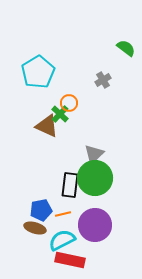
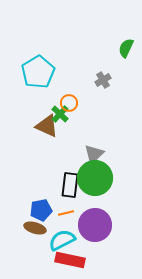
green semicircle: rotated 102 degrees counterclockwise
orange line: moved 3 px right, 1 px up
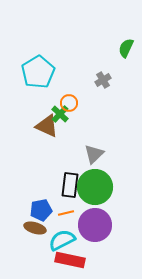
green circle: moved 9 px down
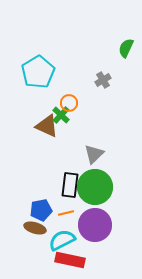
green cross: moved 1 px right, 1 px down
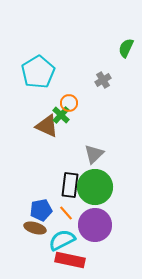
orange line: rotated 63 degrees clockwise
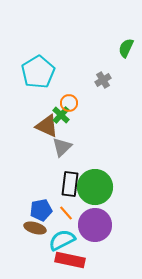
gray triangle: moved 32 px left, 7 px up
black rectangle: moved 1 px up
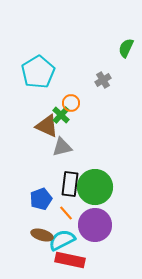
orange circle: moved 2 px right
gray triangle: rotated 30 degrees clockwise
blue pentagon: moved 11 px up; rotated 10 degrees counterclockwise
brown ellipse: moved 7 px right, 7 px down
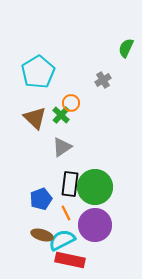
brown triangle: moved 12 px left, 8 px up; rotated 20 degrees clockwise
gray triangle: rotated 20 degrees counterclockwise
orange line: rotated 14 degrees clockwise
